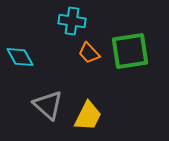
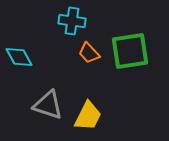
cyan diamond: moved 1 px left
gray triangle: rotated 24 degrees counterclockwise
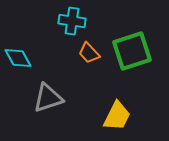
green square: moved 2 px right; rotated 9 degrees counterclockwise
cyan diamond: moved 1 px left, 1 px down
gray triangle: moved 7 px up; rotated 36 degrees counterclockwise
yellow trapezoid: moved 29 px right
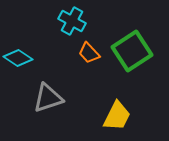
cyan cross: rotated 20 degrees clockwise
green square: rotated 15 degrees counterclockwise
cyan diamond: rotated 28 degrees counterclockwise
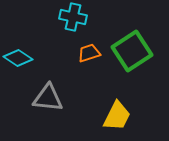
cyan cross: moved 1 px right, 4 px up; rotated 16 degrees counterclockwise
orange trapezoid: rotated 115 degrees clockwise
gray triangle: rotated 24 degrees clockwise
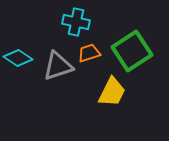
cyan cross: moved 3 px right, 5 px down
gray triangle: moved 10 px right, 32 px up; rotated 24 degrees counterclockwise
yellow trapezoid: moved 5 px left, 24 px up
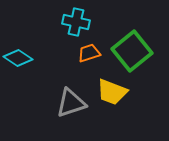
green square: rotated 6 degrees counterclockwise
gray triangle: moved 13 px right, 37 px down
yellow trapezoid: rotated 84 degrees clockwise
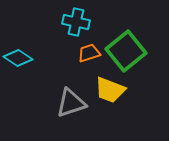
green square: moved 6 px left
yellow trapezoid: moved 2 px left, 2 px up
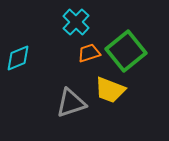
cyan cross: rotated 32 degrees clockwise
cyan diamond: rotated 56 degrees counterclockwise
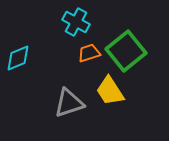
cyan cross: rotated 16 degrees counterclockwise
yellow trapezoid: moved 1 px down; rotated 36 degrees clockwise
gray triangle: moved 2 px left
